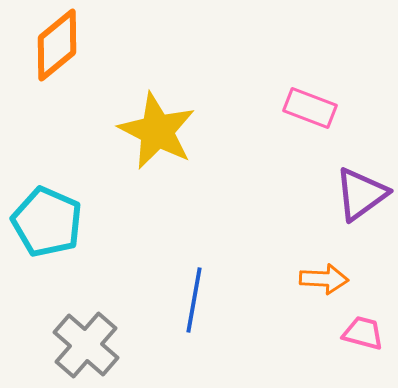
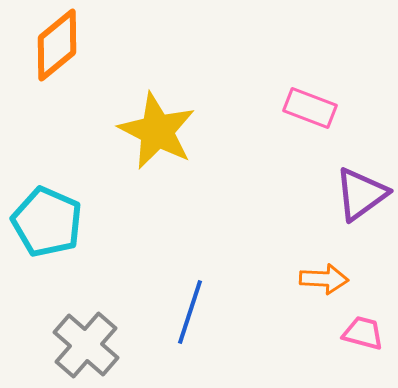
blue line: moved 4 px left, 12 px down; rotated 8 degrees clockwise
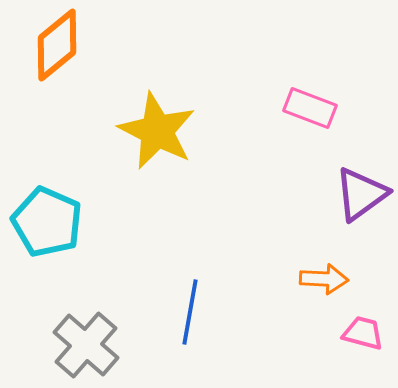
blue line: rotated 8 degrees counterclockwise
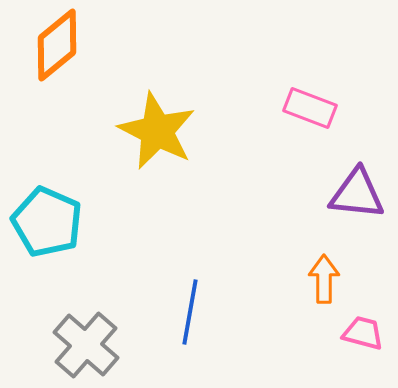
purple triangle: moved 4 px left; rotated 42 degrees clockwise
orange arrow: rotated 93 degrees counterclockwise
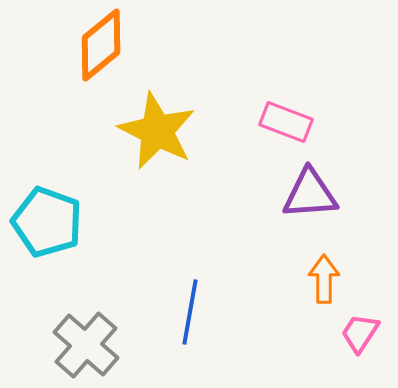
orange diamond: moved 44 px right
pink rectangle: moved 24 px left, 14 px down
purple triangle: moved 47 px left; rotated 10 degrees counterclockwise
cyan pentagon: rotated 4 degrees counterclockwise
pink trapezoid: moved 3 px left; rotated 72 degrees counterclockwise
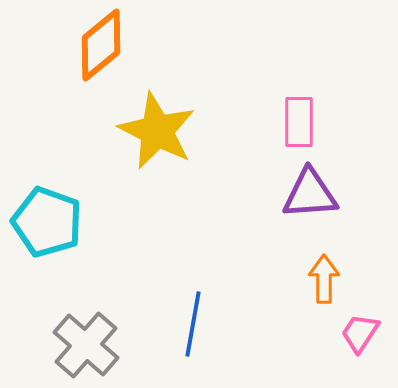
pink rectangle: moved 13 px right; rotated 69 degrees clockwise
blue line: moved 3 px right, 12 px down
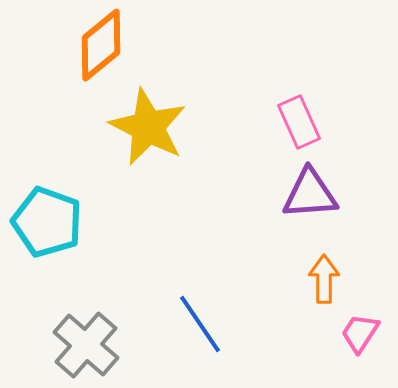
pink rectangle: rotated 24 degrees counterclockwise
yellow star: moved 9 px left, 4 px up
blue line: moved 7 px right; rotated 44 degrees counterclockwise
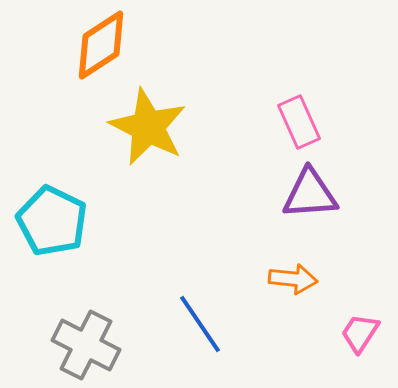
orange diamond: rotated 6 degrees clockwise
cyan pentagon: moved 5 px right, 1 px up; rotated 6 degrees clockwise
orange arrow: moved 31 px left; rotated 96 degrees clockwise
gray cross: rotated 14 degrees counterclockwise
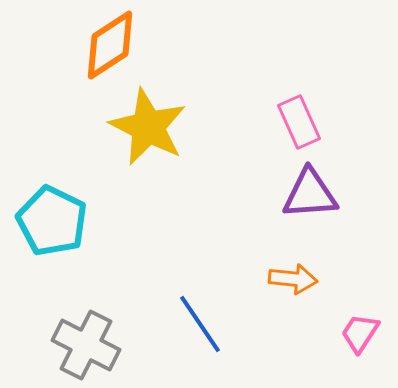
orange diamond: moved 9 px right
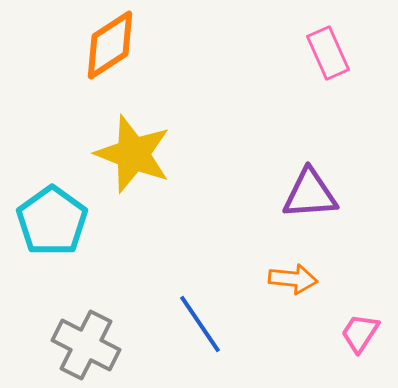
pink rectangle: moved 29 px right, 69 px up
yellow star: moved 15 px left, 27 px down; rotated 6 degrees counterclockwise
cyan pentagon: rotated 10 degrees clockwise
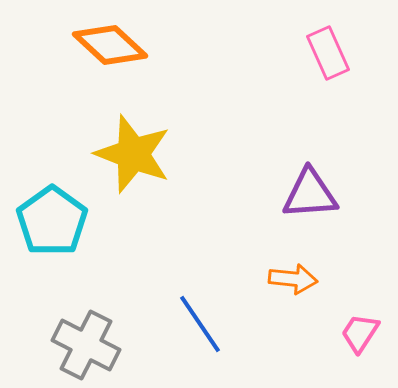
orange diamond: rotated 76 degrees clockwise
